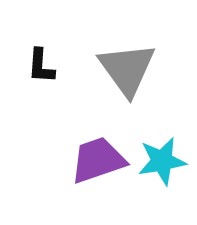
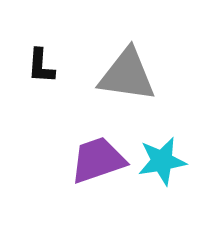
gray triangle: moved 6 px down; rotated 46 degrees counterclockwise
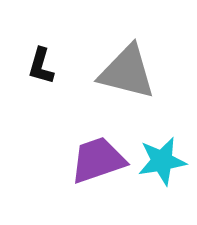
black L-shape: rotated 12 degrees clockwise
gray triangle: moved 3 px up; rotated 6 degrees clockwise
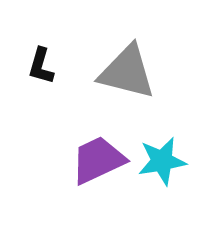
purple trapezoid: rotated 6 degrees counterclockwise
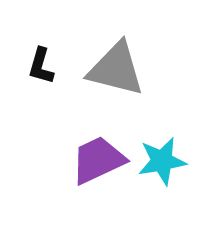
gray triangle: moved 11 px left, 3 px up
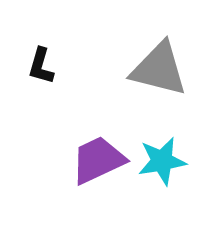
gray triangle: moved 43 px right
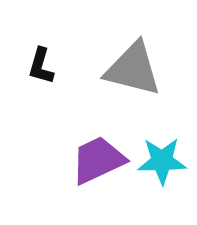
gray triangle: moved 26 px left
cyan star: rotated 9 degrees clockwise
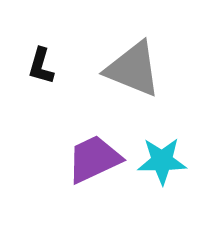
gray triangle: rotated 8 degrees clockwise
purple trapezoid: moved 4 px left, 1 px up
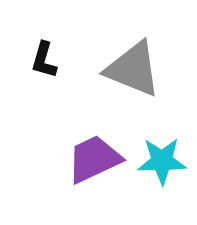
black L-shape: moved 3 px right, 6 px up
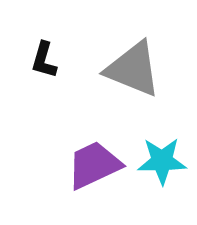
purple trapezoid: moved 6 px down
